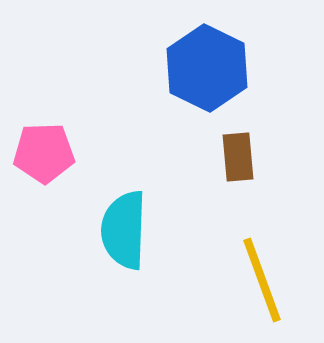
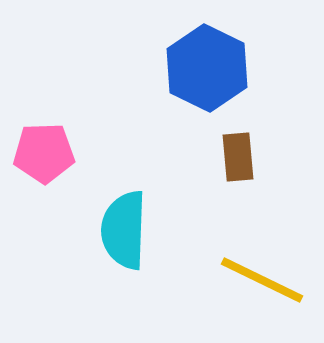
yellow line: rotated 44 degrees counterclockwise
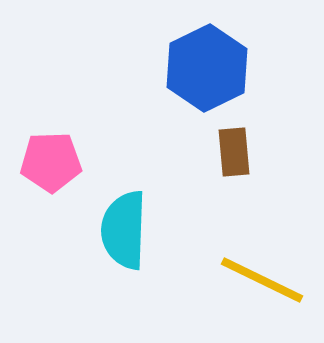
blue hexagon: rotated 8 degrees clockwise
pink pentagon: moved 7 px right, 9 px down
brown rectangle: moved 4 px left, 5 px up
